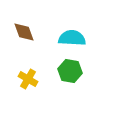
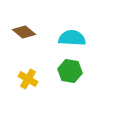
brown diamond: rotated 30 degrees counterclockwise
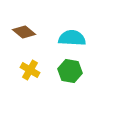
yellow cross: moved 2 px right, 9 px up
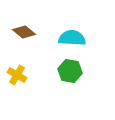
yellow cross: moved 13 px left, 5 px down
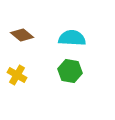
brown diamond: moved 2 px left, 3 px down
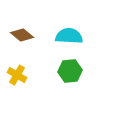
cyan semicircle: moved 3 px left, 2 px up
green hexagon: rotated 15 degrees counterclockwise
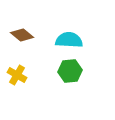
cyan semicircle: moved 4 px down
